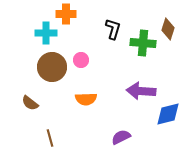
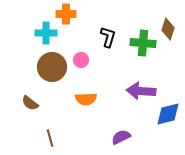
black L-shape: moved 5 px left, 8 px down
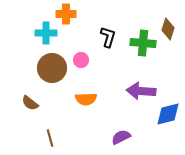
brown circle: moved 1 px down
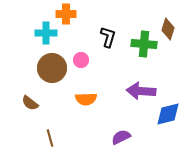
green cross: moved 1 px right, 1 px down
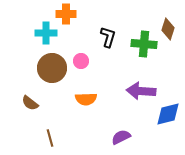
pink circle: moved 1 px down
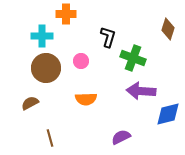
cyan cross: moved 4 px left, 3 px down
green cross: moved 11 px left, 14 px down; rotated 15 degrees clockwise
brown circle: moved 6 px left
brown semicircle: rotated 114 degrees clockwise
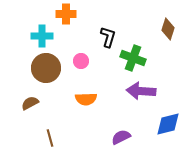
blue diamond: moved 10 px down
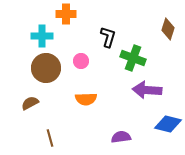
purple arrow: moved 6 px right, 1 px up
blue diamond: rotated 28 degrees clockwise
purple semicircle: rotated 18 degrees clockwise
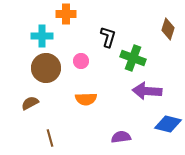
purple arrow: moved 1 px down
